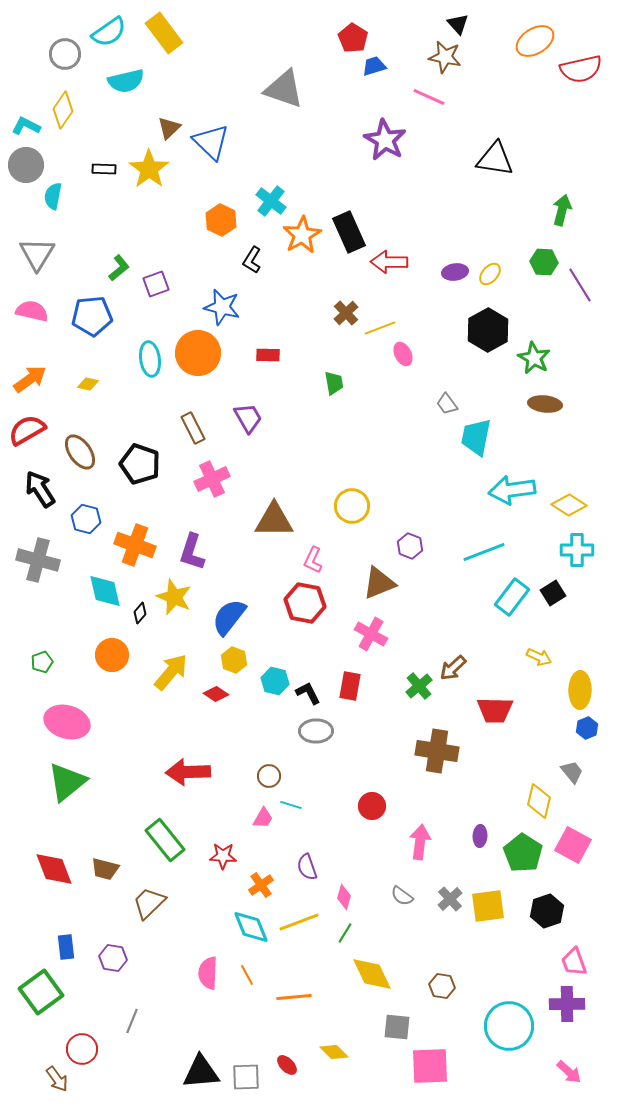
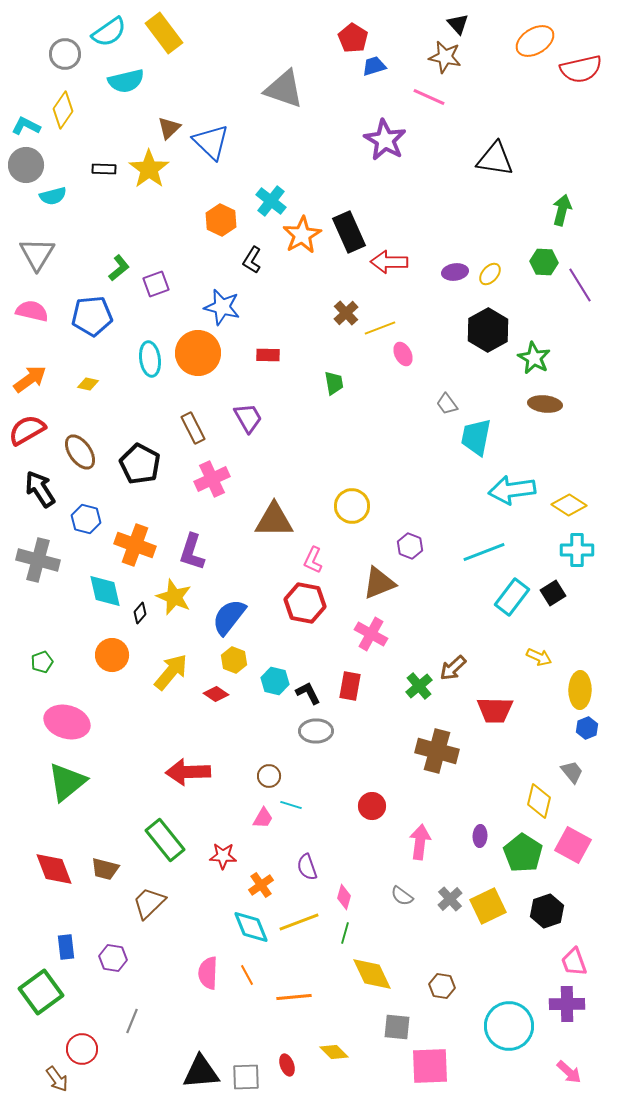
cyan semicircle at (53, 196): rotated 116 degrees counterclockwise
black pentagon at (140, 464): rotated 9 degrees clockwise
brown cross at (437, 751): rotated 6 degrees clockwise
yellow square at (488, 906): rotated 18 degrees counterclockwise
green line at (345, 933): rotated 15 degrees counterclockwise
red ellipse at (287, 1065): rotated 25 degrees clockwise
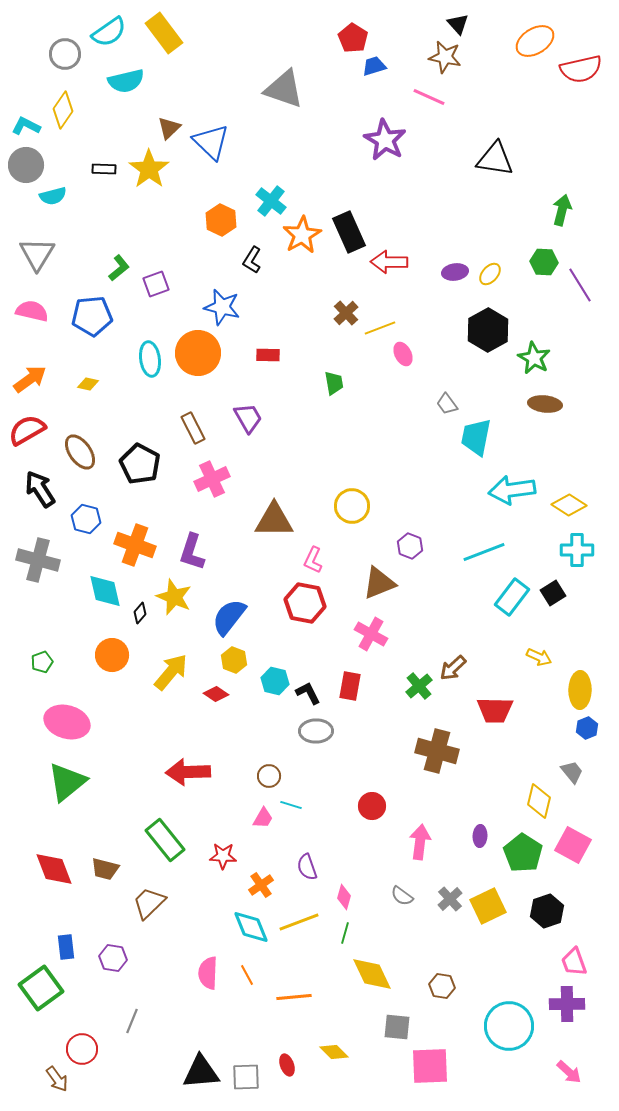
green square at (41, 992): moved 4 px up
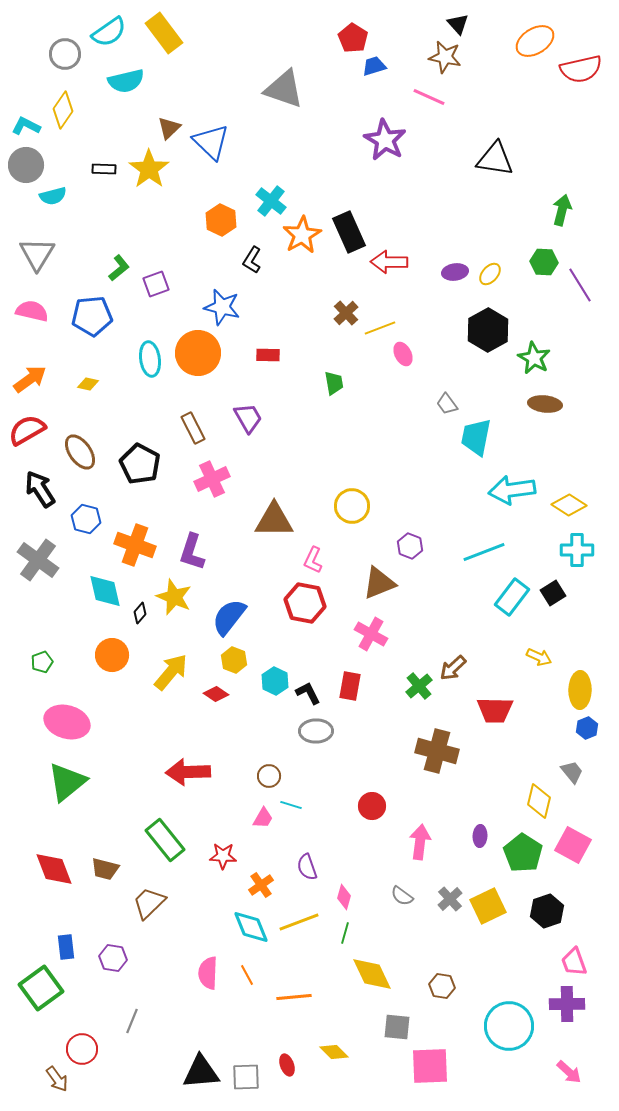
gray cross at (38, 560): rotated 21 degrees clockwise
cyan hexagon at (275, 681): rotated 12 degrees clockwise
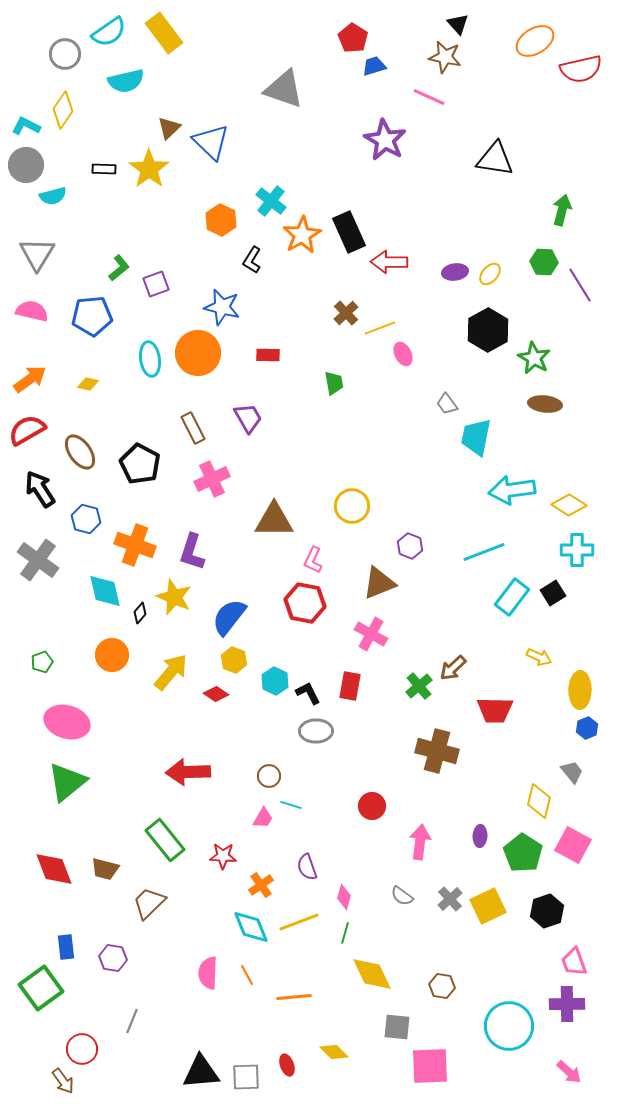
brown arrow at (57, 1079): moved 6 px right, 2 px down
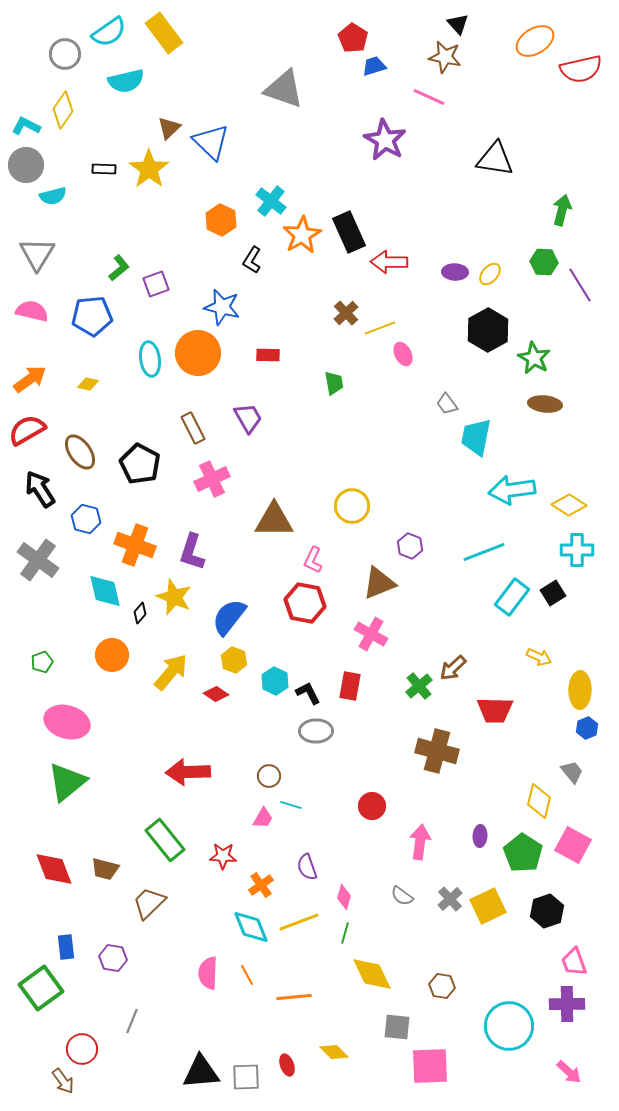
purple ellipse at (455, 272): rotated 10 degrees clockwise
